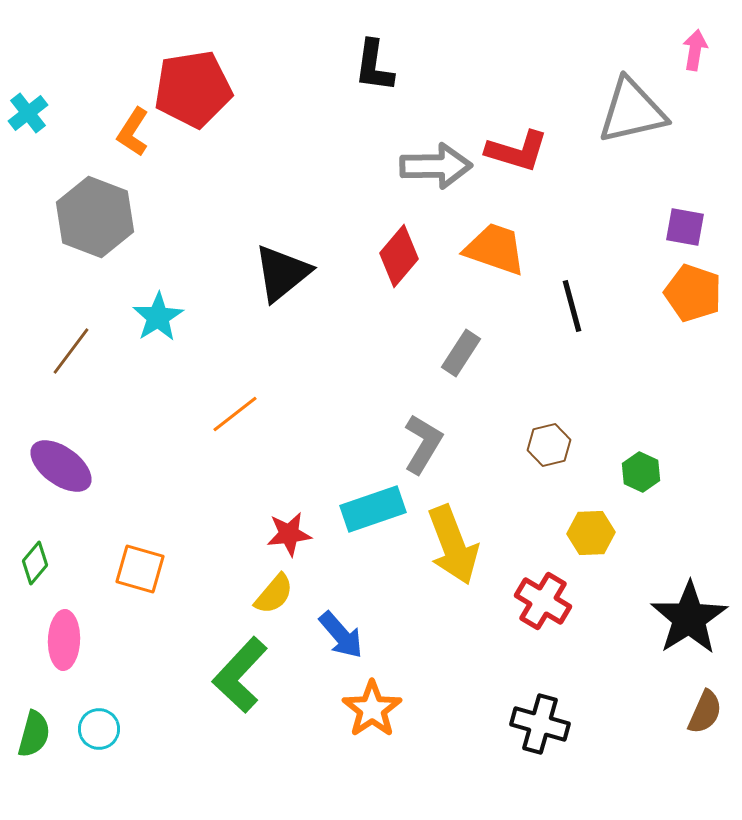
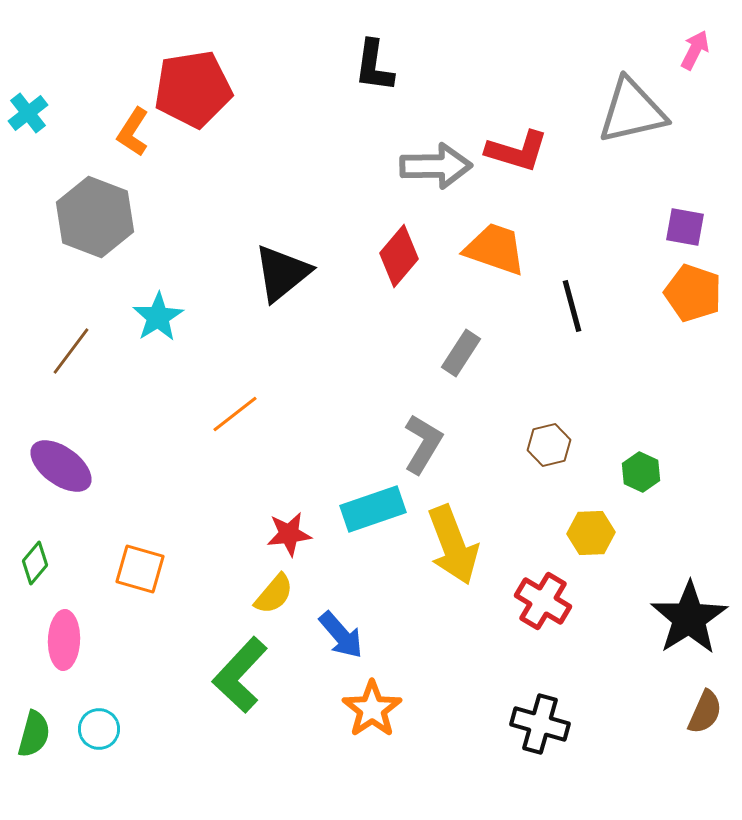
pink arrow: rotated 18 degrees clockwise
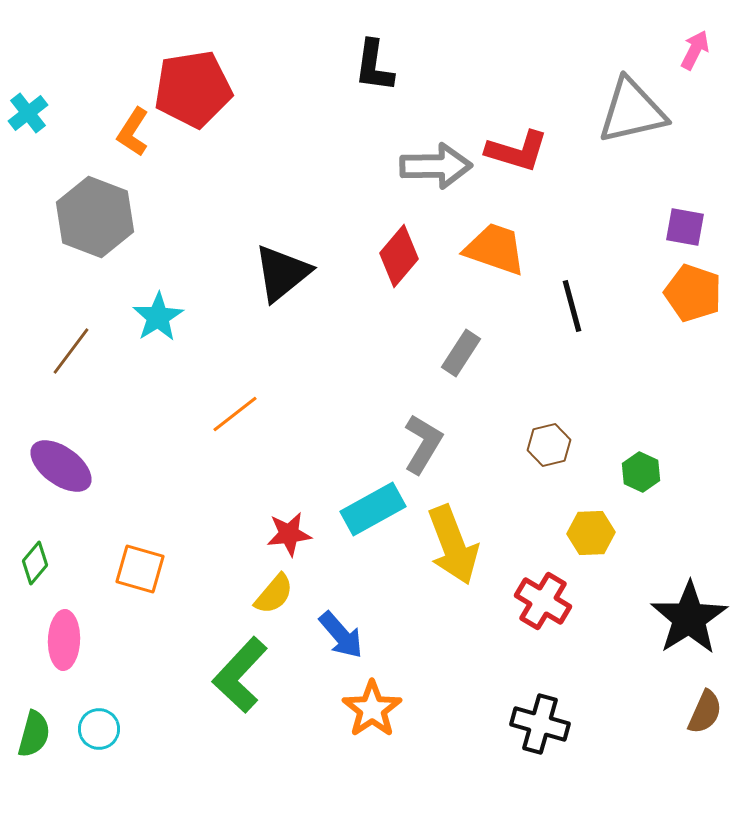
cyan rectangle: rotated 10 degrees counterclockwise
